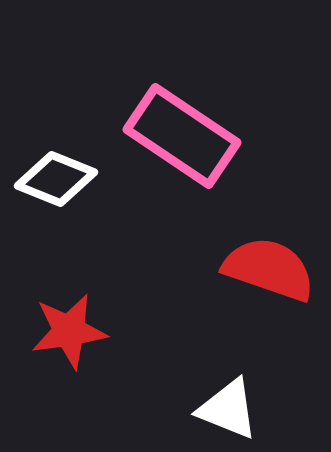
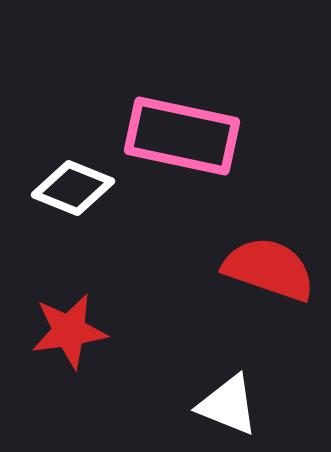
pink rectangle: rotated 22 degrees counterclockwise
white diamond: moved 17 px right, 9 px down
white triangle: moved 4 px up
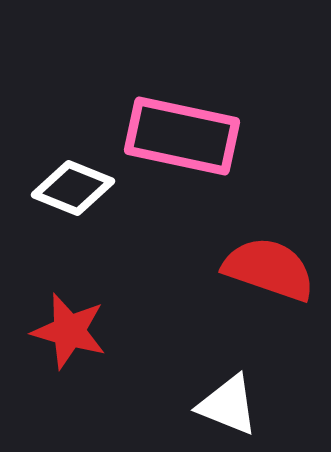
red star: rotated 24 degrees clockwise
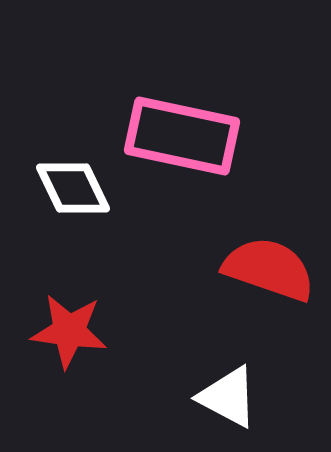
white diamond: rotated 42 degrees clockwise
red star: rotated 8 degrees counterclockwise
white triangle: moved 8 px up; rotated 6 degrees clockwise
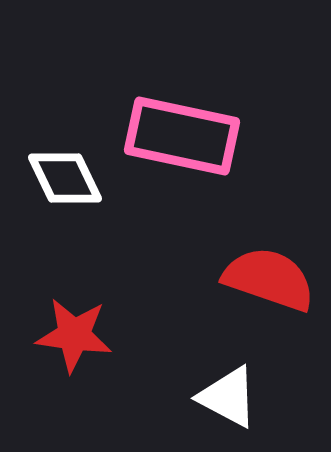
white diamond: moved 8 px left, 10 px up
red semicircle: moved 10 px down
red star: moved 5 px right, 4 px down
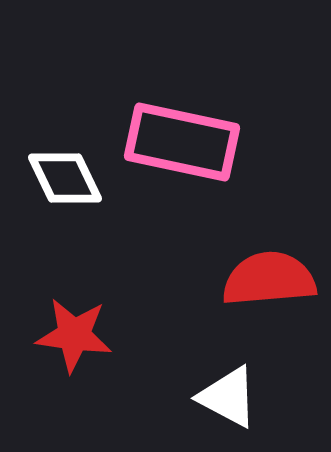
pink rectangle: moved 6 px down
red semicircle: rotated 24 degrees counterclockwise
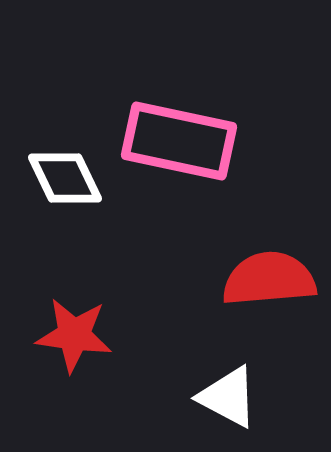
pink rectangle: moved 3 px left, 1 px up
